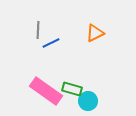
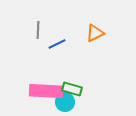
blue line: moved 6 px right, 1 px down
pink rectangle: rotated 32 degrees counterclockwise
cyan circle: moved 23 px left, 1 px down
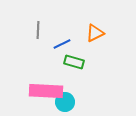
blue line: moved 5 px right
green rectangle: moved 2 px right, 27 px up
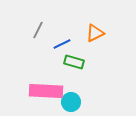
gray line: rotated 24 degrees clockwise
cyan circle: moved 6 px right
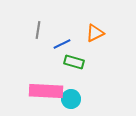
gray line: rotated 18 degrees counterclockwise
cyan circle: moved 3 px up
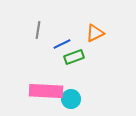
green rectangle: moved 5 px up; rotated 36 degrees counterclockwise
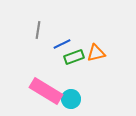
orange triangle: moved 1 px right, 20 px down; rotated 12 degrees clockwise
pink rectangle: rotated 28 degrees clockwise
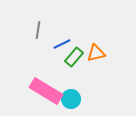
green rectangle: rotated 30 degrees counterclockwise
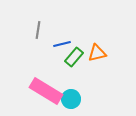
blue line: rotated 12 degrees clockwise
orange triangle: moved 1 px right
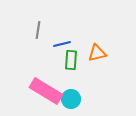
green rectangle: moved 3 px left, 3 px down; rotated 36 degrees counterclockwise
